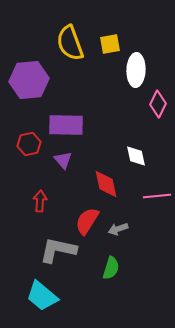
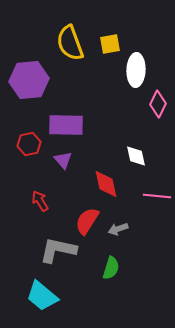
pink line: rotated 12 degrees clockwise
red arrow: rotated 35 degrees counterclockwise
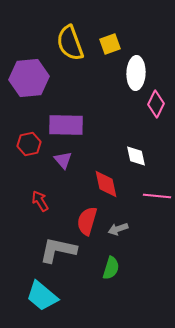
yellow square: rotated 10 degrees counterclockwise
white ellipse: moved 3 px down
purple hexagon: moved 2 px up
pink diamond: moved 2 px left
red semicircle: rotated 16 degrees counterclockwise
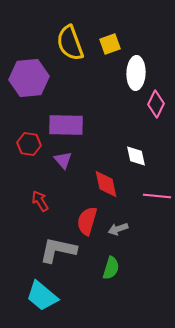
red hexagon: rotated 20 degrees clockwise
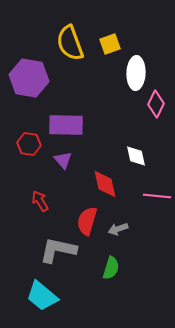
purple hexagon: rotated 15 degrees clockwise
red diamond: moved 1 px left
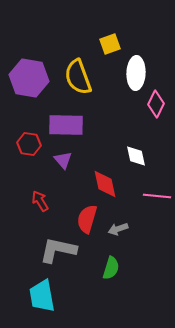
yellow semicircle: moved 8 px right, 34 px down
red semicircle: moved 2 px up
cyan trapezoid: rotated 40 degrees clockwise
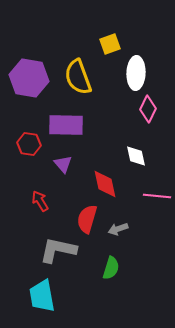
pink diamond: moved 8 px left, 5 px down
purple triangle: moved 4 px down
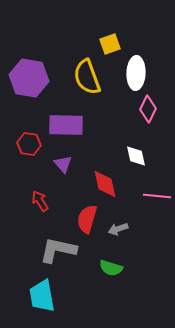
yellow semicircle: moved 9 px right
green semicircle: rotated 90 degrees clockwise
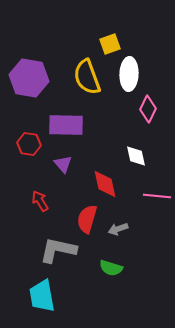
white ellipse: moved 7 px left, 1 px down
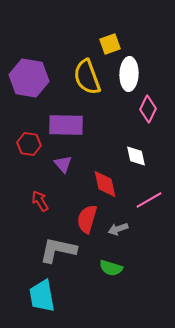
pink line: moved 8 px left, 4 px down; rotated 36 degrees counterclockwise
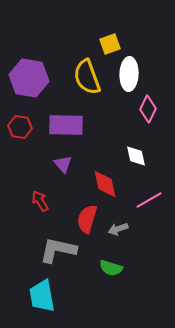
red hexagon: moved 9 px left, 17 px up
